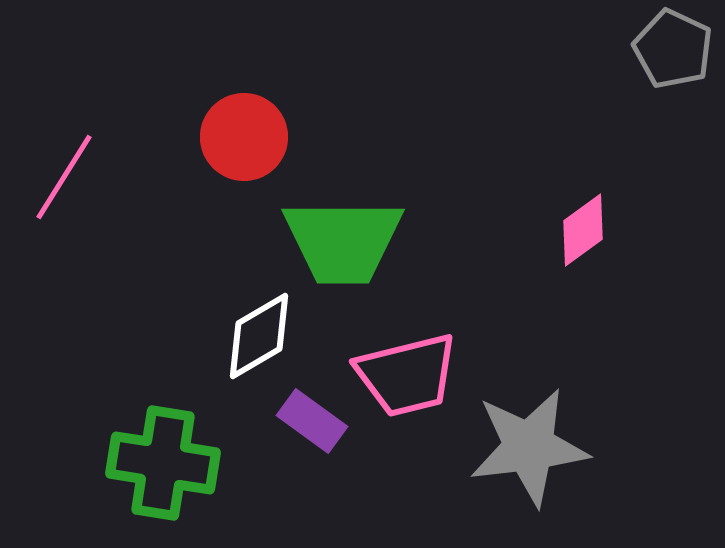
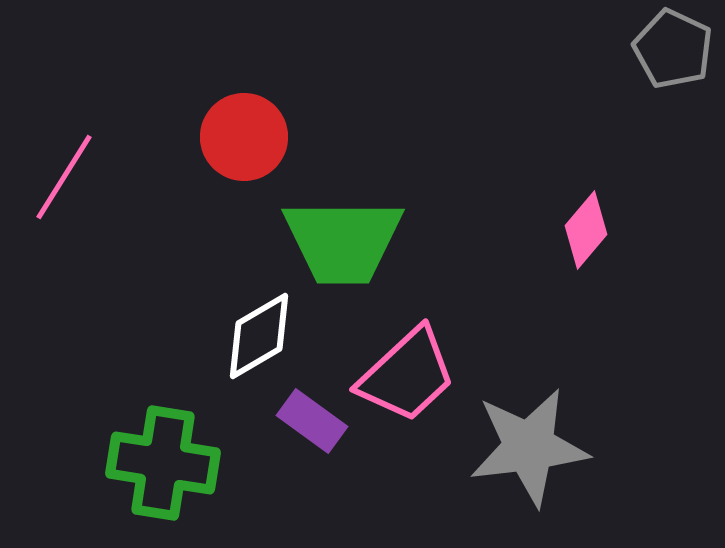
pink diamond: moved 3 px right; rotated 14 degrees counterclockwise
pink trapezoid: rotated 29 degrees counterclockwise
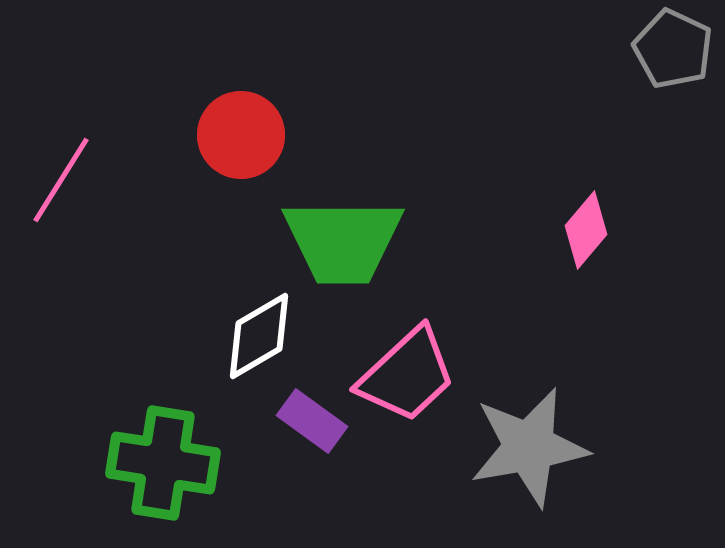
red circle: moved 3 px left, 2 px up
pink line: moved 3 px left, 3 px down
gray star: rotated 3 degrees counterclockwise
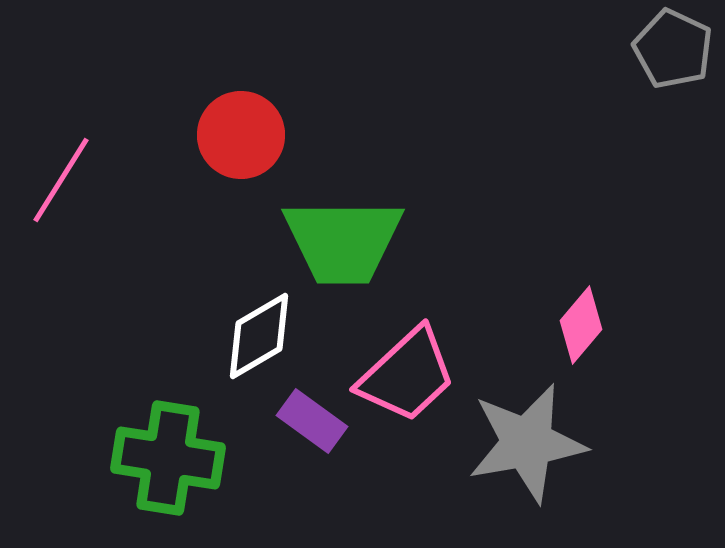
pink diamond: moved 5 px left, 95 px down
gray star: moved 2 px left, 4 px up
green cross: moved 5 px right, 5 px up
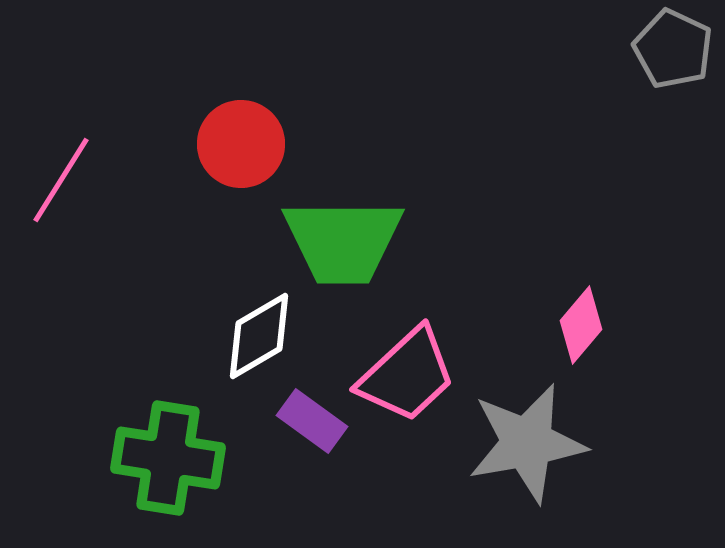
red circle: moved 9 px down
